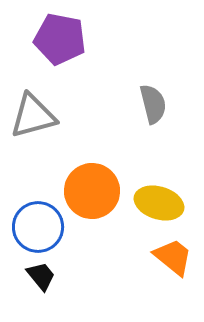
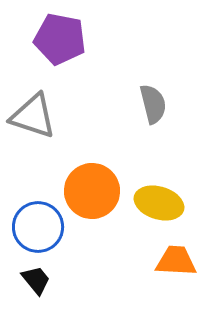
gray triangle: rotated 33 degrees clockwise
orange trapezoid: moved 3 px right, 4 px down; rotated 36 degrees counterclockwise
black trapezoid: moved 5 px left, 4 px down
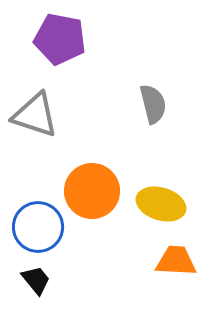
gray triangle: moved 2 px right, 1 px up
yellow ellipse: moved 2 px right, 1 px down
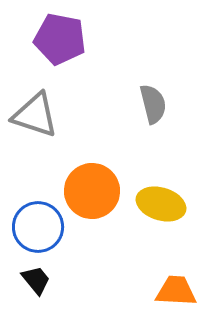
orange trapezoid: moved 30 px down
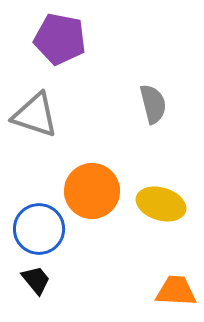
blue circle: moved 1 px right, 2 px down
